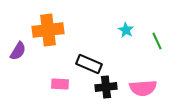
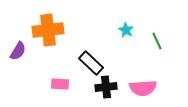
black rectangle: moved 2 px right, 1 px up; rotated 20 degrees clockwise
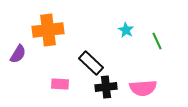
purple semicircle: moved 3 px down
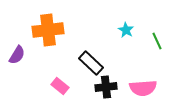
purple semicircle: moved 1 px left, 1 px down
pink rectangle: moved 2 px down; rotated 36 degrees clockwise
